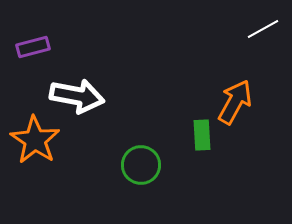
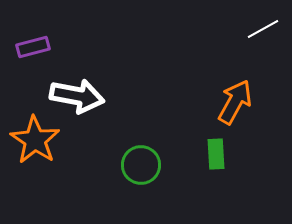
green rectangle: moved 14 px right, 19 px down
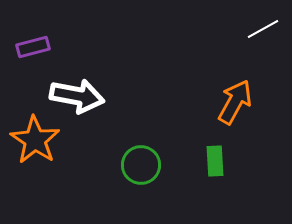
green rectangle: moved 1 px left, 7 px down
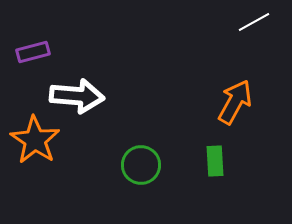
white line: moved 9 px left, 7 px up
purple rectangle: moved 5 px down
white arrow: rotated 6 degrees counterclockwise
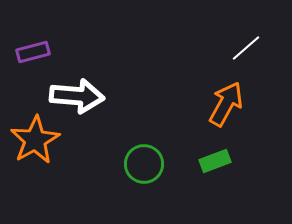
white line: moved 8 px left, 26 px down; rotated 12 degrees counterclockwise
orange arrow: moved 9 px left, 2 px down
orange star: rotated 9 degrees clockwise
green rectangle: rotated 72 degrees clockwise
green circle: moved 3 px right, 1 px up
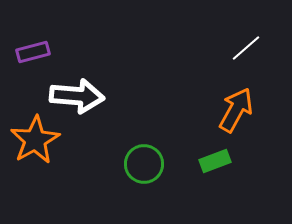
orange arrow: moved 10 px right, 6 px down
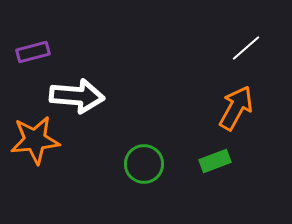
orange arrow: moved 2 px up
orange star: rotated 24 degrees clockwise
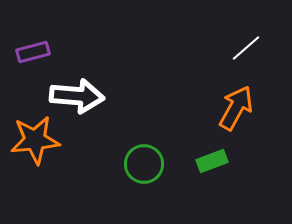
green rectangle: moved 3 px left
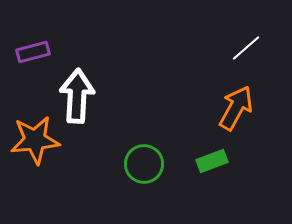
white arrow: rotated 92 degrees counterclockwise
